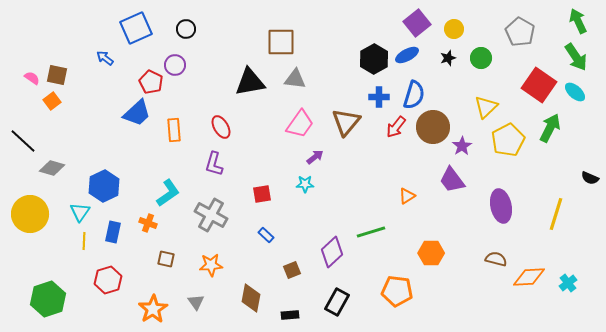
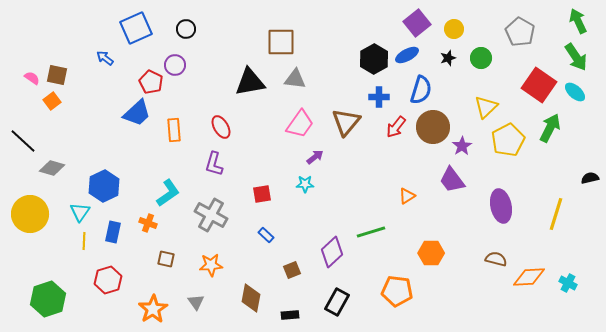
blue semicircle at (414, 95): moved 7 px right, 5 px up
black semicircle at (590, 178): rotated 144 degrees clockwise
cyan cross at (568, 283): rotated 24 degrees counterclockwise
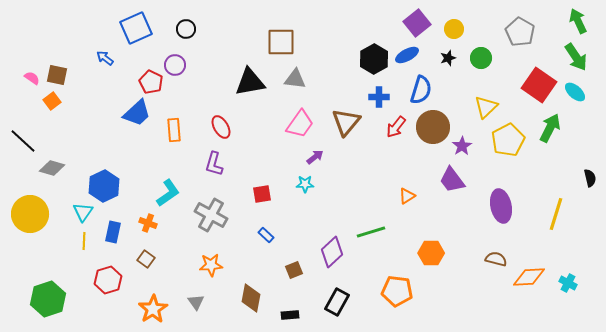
black semicircle at (590, 178): rotated 90 degrees clockwise
cyan triangle at (80, 212): moved 3 px right
brown square at (166, 259): moved 20 px left; rotated 24 degrees clockwise
brown square at (292, 270): moved 2 px right
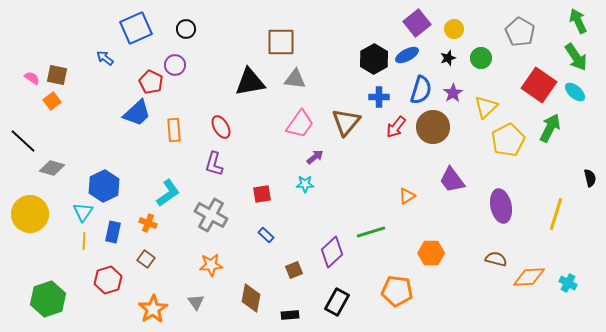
purple star at (462, 146): moved 9 px left, 53 px up
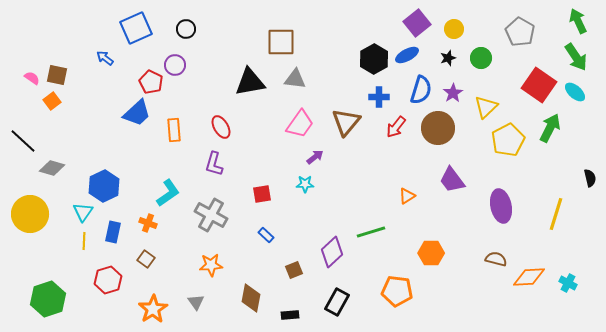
brown circle at (433, 127): moved 5 px right, 1 px down
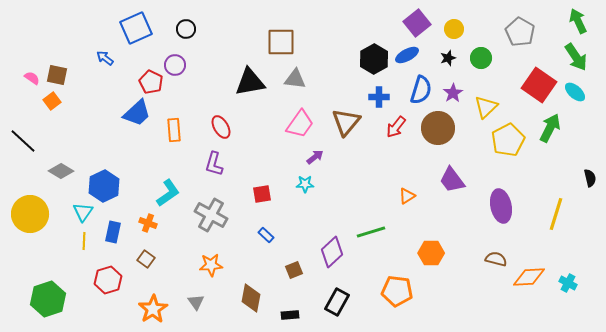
gray diamond at (52, 168): moved 9 px right, 3 px down; rotated 15 degrees clockwise
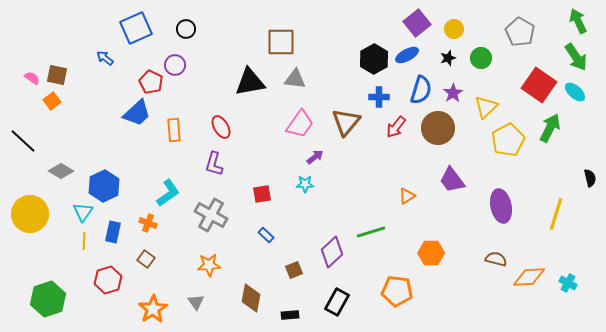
orange star at (211, 265): moved 2 px left
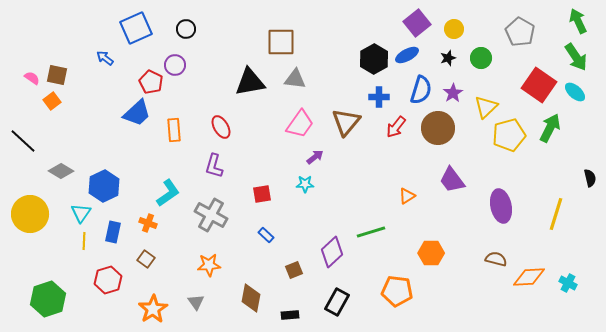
yellow pentagon at (508, 140): moved 1 px right, 5 px up; rotated 12 degrees clockwise
purple L-shape at (214, 164): moved 2 px down
cyan triangle at (83, 212): moved 2 px left, 1 px down
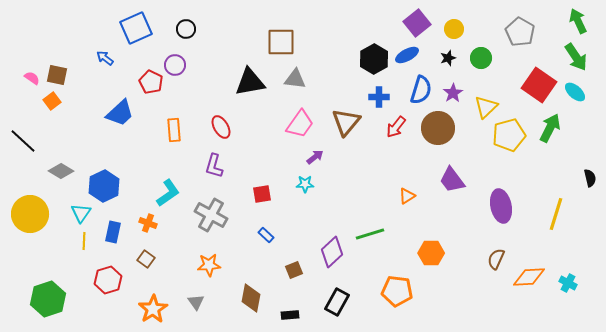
blue trapezoid at (137, 113): moved 17 px left
green line at (371, 232): moved 1 px left, 2 px down
brown semicircle at (496, 259): rotated 80 degrees counterclockwise
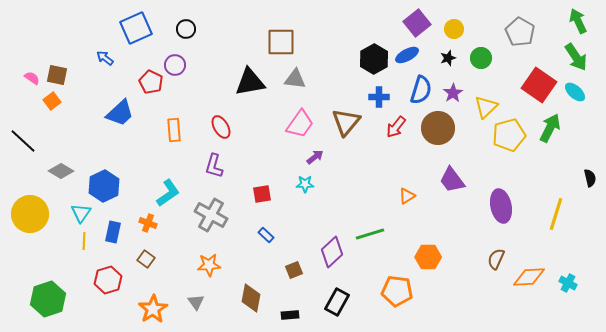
orange hexagon at (431, 253): moved 3 px left, 4 px down
